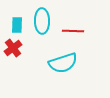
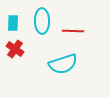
cyan rectangle: moved 4 px left, 2 px up
red cross: moved 2 px right, 1 px down; rotated 18 degrees counterclockwise
cyan semicircle: moved 1 px down
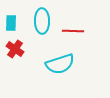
cyan rectangle: moved 2 px left
cyan semicircle: moved 3 px left
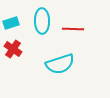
cyan rectangle: rotated 70 degrees clockwise
red line: moved 2 px up
red cross: moved 2 px left
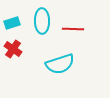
cyan rectangle: moved 1 px right
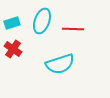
cyan ellipse: rotated 20 degrees clockwise
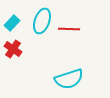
cyan rectangle: rotated 28 degrees counterclockwise
red line: moved 4 px left
cyan semicircle: moved 9 px right, 15 px down
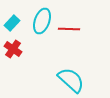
cyan semicircle: moved 2 px right, 1 px down; rotated 120 degrees counterclockwise
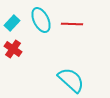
cyan ellipse: moved 1 px left, 1 px up; rotated 45 degrees counterclockwise
red line: moved 3 px right, 5 px up
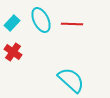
red cross: moved 3 px down
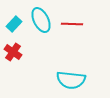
cyan rectangle: moved 2 px right, 1 px down
cyan semicircle: rotated 144 degrees clockwise
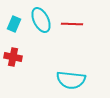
cyan rectangle: rotated 21 degrees counterclockwise
red cross: moved 5 px down; rotated 24 degrees counterclockwise
